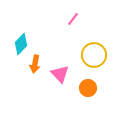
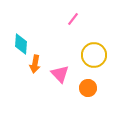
cyan diamond: rotated 40 degrees counterclockwise
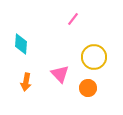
yellow circle: moved 2 px down
orange arrow: moved 9 px left, 18 px down
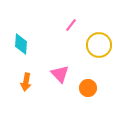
pink line: moved 2 px left, 6 px down
yellow circle: moved 5 px right, 12 px up
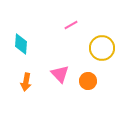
pink line: rotated 24 degrees clockwise
yellow circle: moved 3 px right, 3 px down
orange circle: moved 7 px up
